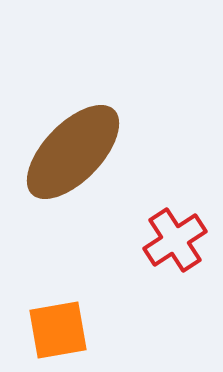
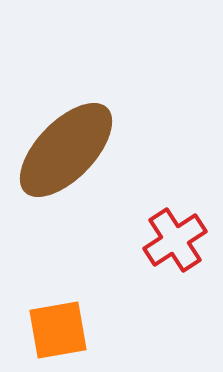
brown ellipse: moved 7 px left, 2 px up
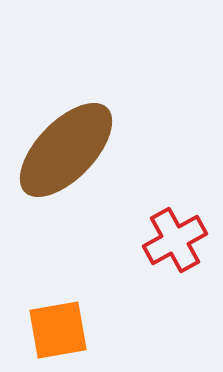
red cross: rotated 4 degrees clockwise
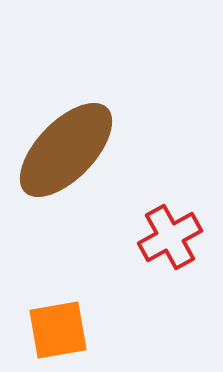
red cross: moved 5 px left, 3 px up
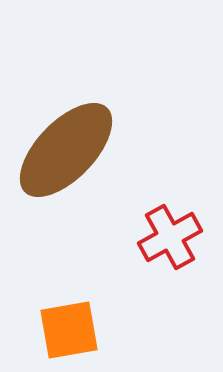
orange square: moved 11 px right
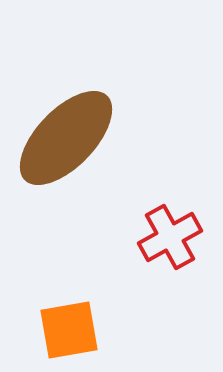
brown ellipse: moved 12 px up
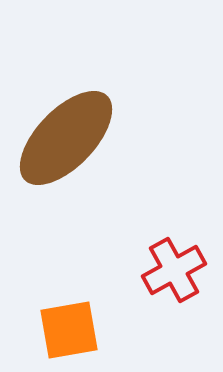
red cross: moved 4 px right, 33 px down
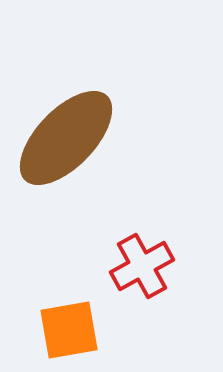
red cross: moved 32 px left, 4 px up
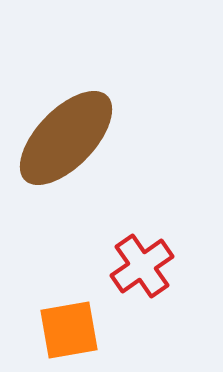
red cross: rotated 6 degrees counterclockwise
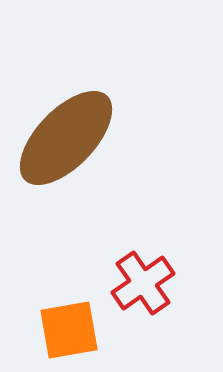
red cross: moved 1 px right, 17 px down
